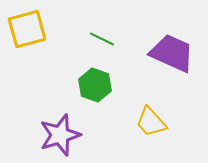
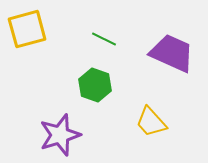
green line: moved 2 px right
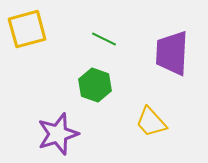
purple trapezoid: rotated 111 degrees counterclockwise
purple star: moved 2 px left, 1 px up
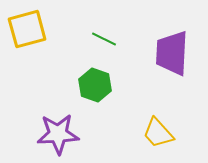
yellow trapezoid: moved 7 px right, 11 px down
purple star: rotated 15 degrees clockwise
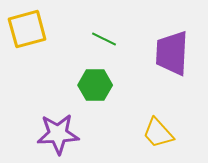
green hexagon: rotated 20 degrees counterclockwise
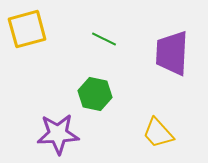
green hexagon: moved 9 px down; rotated 12 degrees clockwise
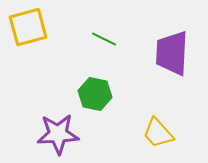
yellow square: moved 1 px right, 2 px up
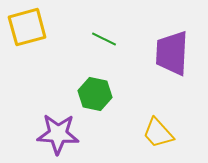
yellow square: moved 1 px left
purple star: rotated 6 degrees clockwise
